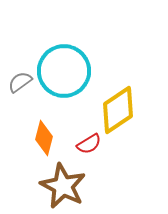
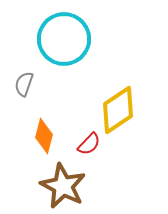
cyan circle: moved 32 px up
gray semicircle: moved 4 px right, 2 px down; rotated 35 degrees counterclockwise
orange diamond: moved 2 px up
red semicircle: rotated 15 degrees counterclockwise
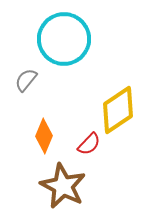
gray semicircle: moved 2 px right, 4 px up; rotated 20 degrees clockwise
orange diamond: rotated 8 degrees clockwise
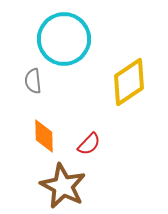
gray semicircle: moved 7 px right, 1 px down; rotated 45 degrees counterclockwise
yellow diamond: moved 11 px right, 28 px up
orange diamond: rotated 24 degrees counterclockwise
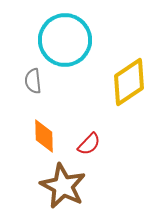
cyan circle: moved 1 px right, 1 px down
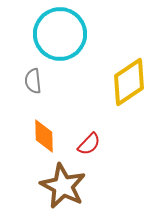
cyan circle: moved 5 px left, 6 px up
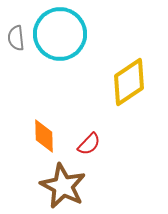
gray semicircle: moved 17 px left, 43 px up
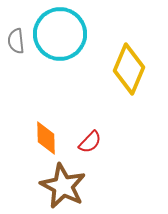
gray semicircle: moved 3 px down
yellow diamond: moved 13 px up; rotated 33 degrees counterclockwise
orange diamond: moved 2 px right, 2 px down
red semicircle: moved 1 px right, 2 px up
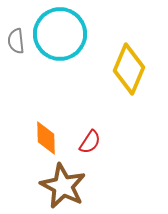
red semicircle: rotated 10 degrees counterclockwise
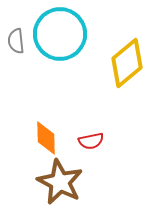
yellow diamond: moved 2 px left, 6 px up; rotated 27 degrees clockwise
red semicircle: moved 1 px right, 1 px up; rotated 45 degrees clockwise
brown star: moved 3 px left, 4 px up
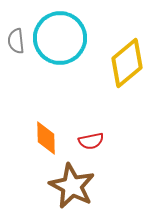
cyan circle: moved 4 px down
brown star: moved 12 px right, 4 px down
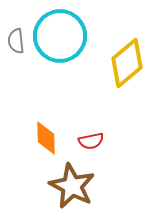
cyan circle: moved 2 px up
